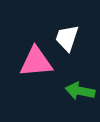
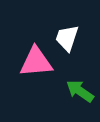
green arrow: rotated 24 degrees clockwise
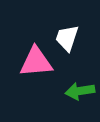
green arrow: rotated 44 degrees counterclockwise
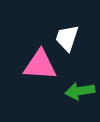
pink triangle: moved 4 px right, 3 px down; rotated 9 degrees clockwise
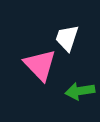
pink triangle: rotated 42 degrees clockwise
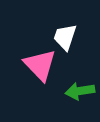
white trapezoid: moved 2 px left, 1 px up
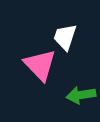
green arrow: moved 1 px right, 4 px down
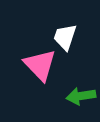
green arrow: moved 1 px down
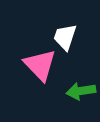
green arrow: moved 5 px up
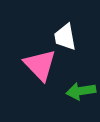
white trapezoid: rotated 28 degrees counterclockwise
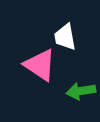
pink triangle: rotated 12 degrees counterclockwise
